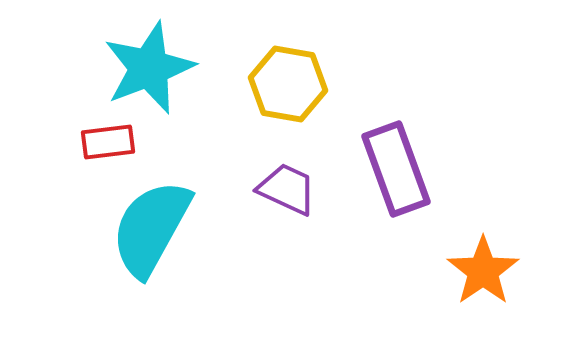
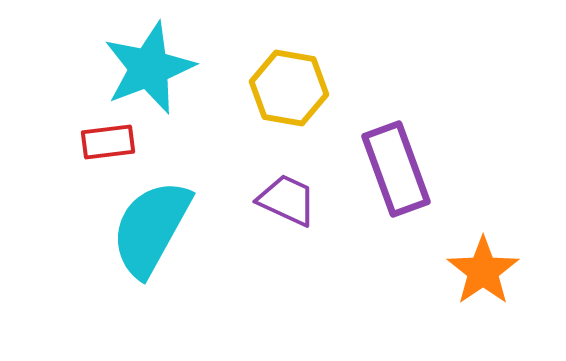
yellow hexagon: moved 1 px right, 4 px down
purple trapezoid: moved 11 px down
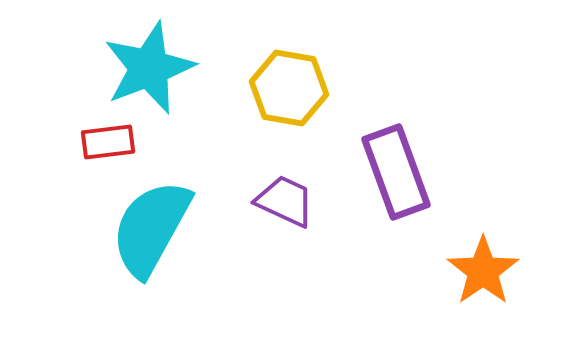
purple rectangle: moved 3 px down
purple trapezoid: moved 2 px left, 1 px down
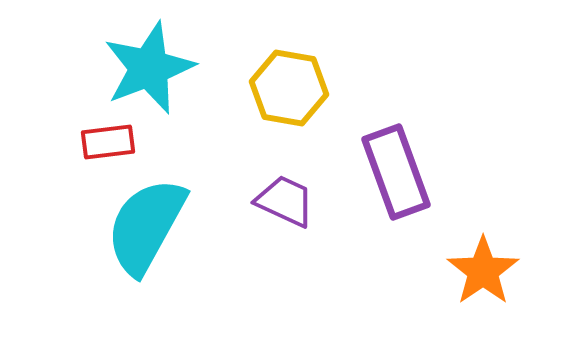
cyan semicircle: moved 5 px left, 2 px up
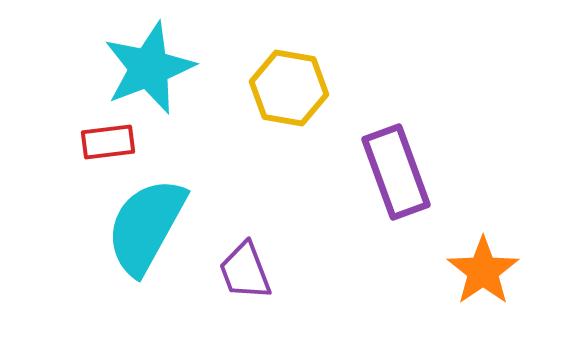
purple trapezoid: moved 40 px left, 70 px down; rotated 136 degrees counterclockwise
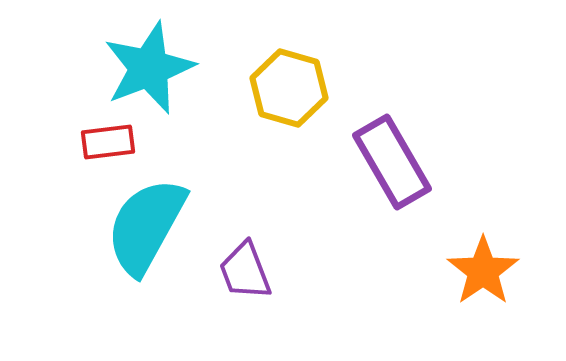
yellow hexagon: rotated 6 degrees clockwise
purple rectangle: moved 4 px left, 10 px up; rotated 10 degrees counterclockwise
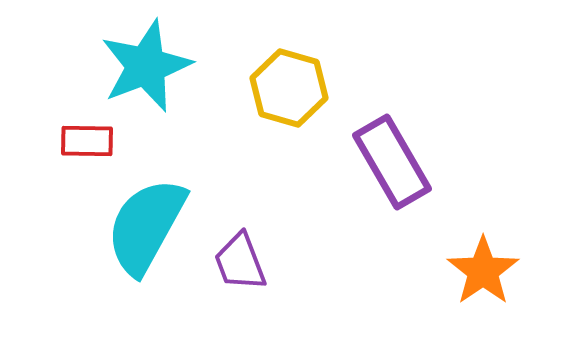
cyan star: moved 3 px left, 2 px up
red rectangle: moved 21 px left, 1 px up; rotated 8 degrees clockwise
purple trapezoid: moved 5 px left, 9 px up
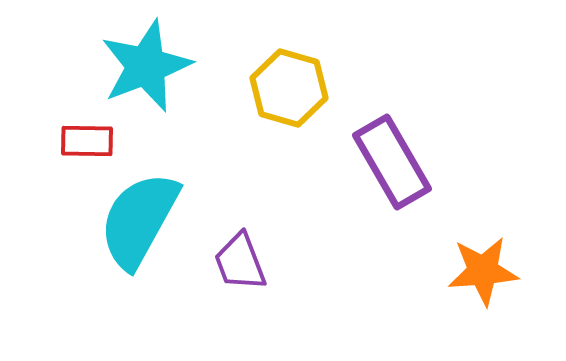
cyan semicircle: moved 7 px left, 6 px up
orange star: rotated 30 degrees clockwise
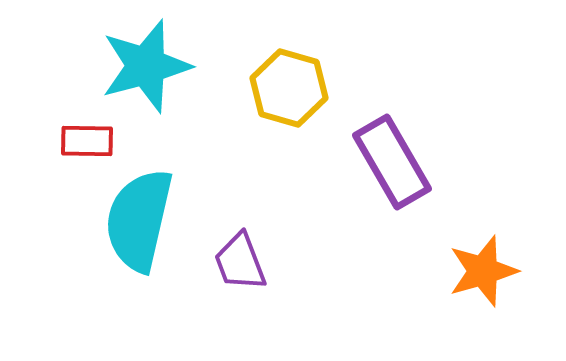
cyan star: rotated 6 degrees clockwise
cyan semicircle: rotated 16 degrees counterclockwise
orange star: rotated 12 degrees counterclockwise
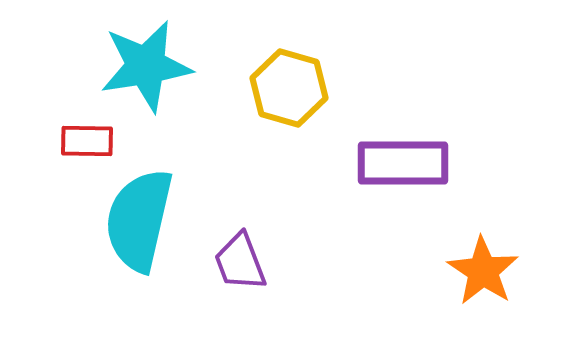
cyan star: rotated 6 degrees clockwise
purple rectangle: moved 11 px right, 1 px down; rotated 60 degrees counterclockwise
orange star: rotated 22 degrees counterclockwise
